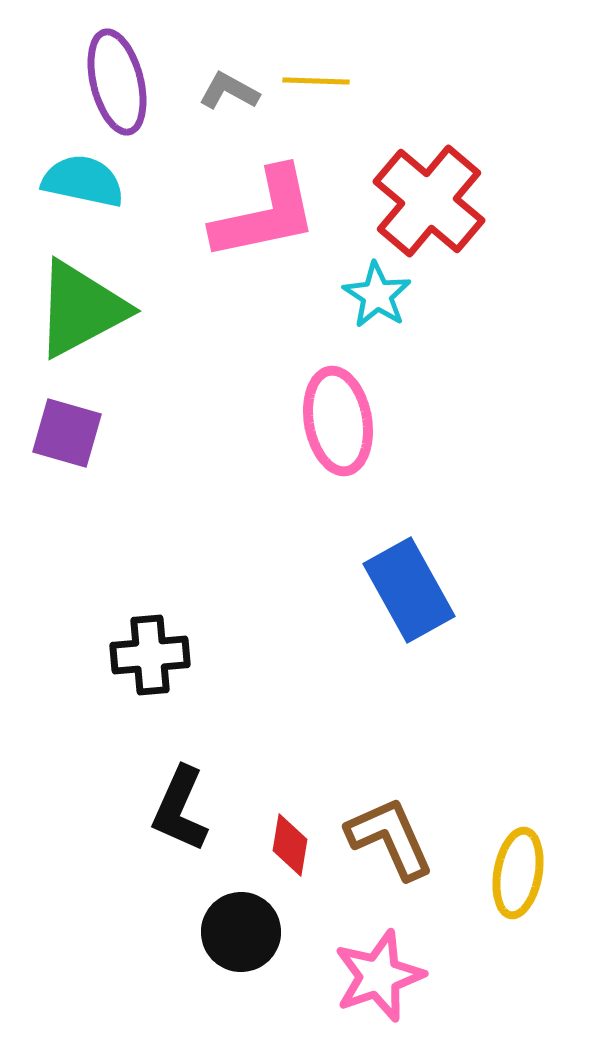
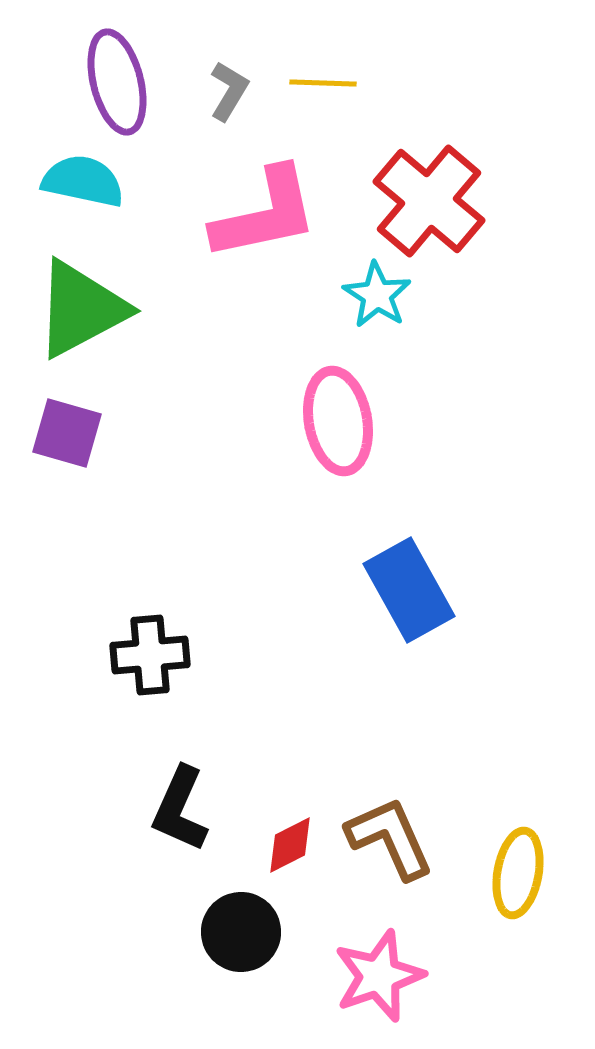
yellow line: moved 7 px right, 2 px down
gray L-shape: rotated 92 degrees clockwise
red diamond: rotated 54 degrees clockwise
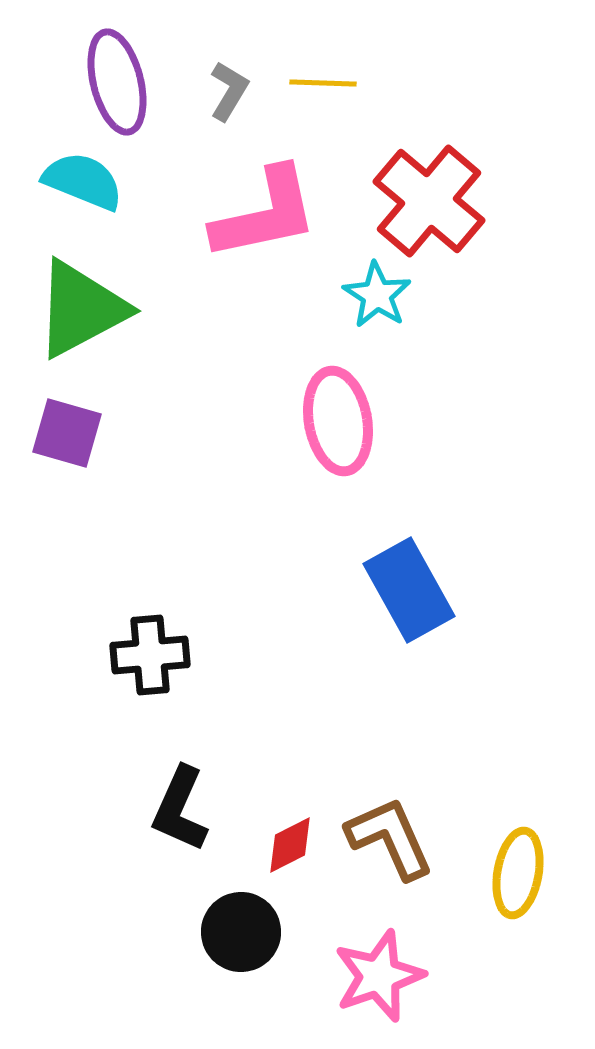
cyan semicircle: rotated 10 degrees clockwise
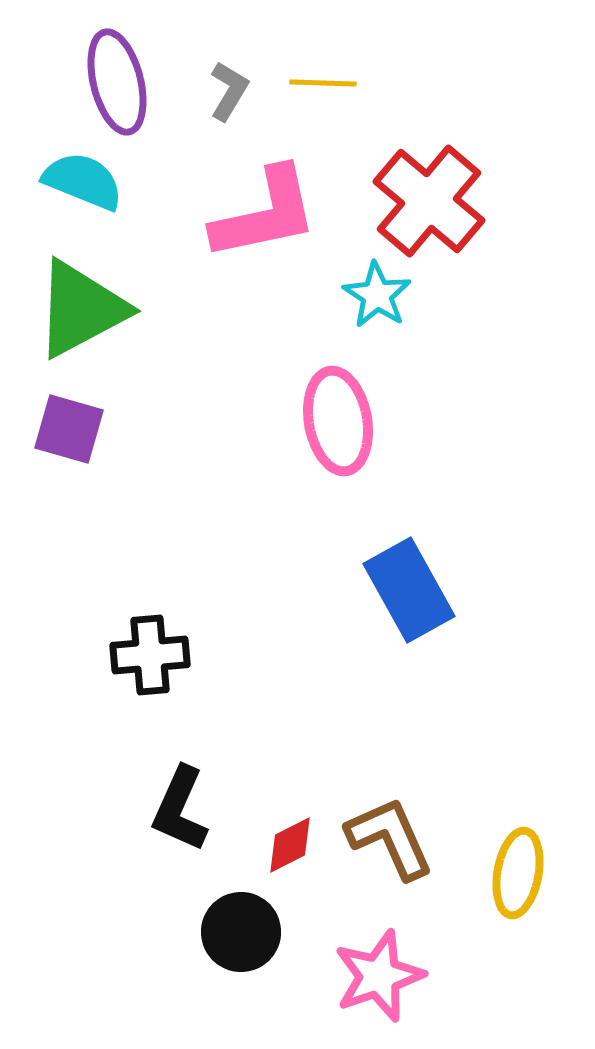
purple square: moved 2 px right, 4 px up
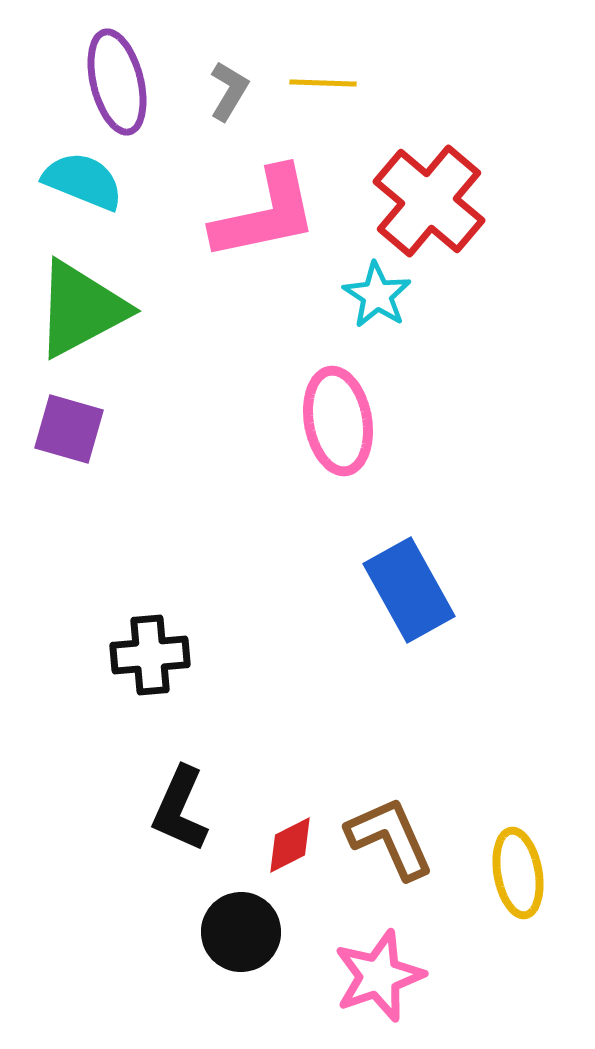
yellow ellipse: rotated 20 degrees counterclockwise
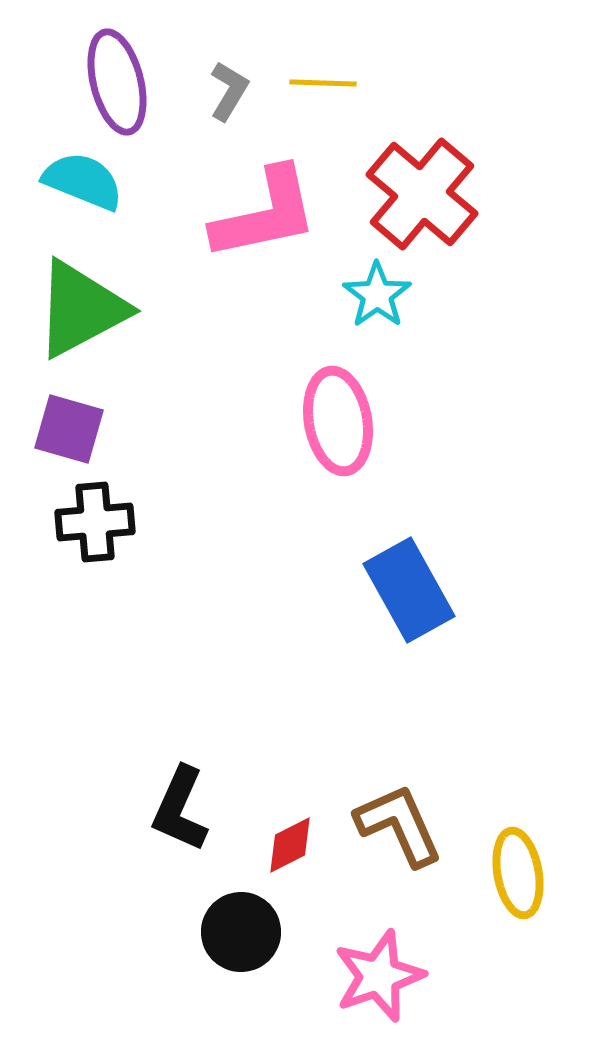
red cross: moved 7 px left, 7 px up
cyan star: rotated 4 degrees clockwise
black cross: moved 55 px left, 133 px up
brown L-shape: moved 9 px right, 13 px up
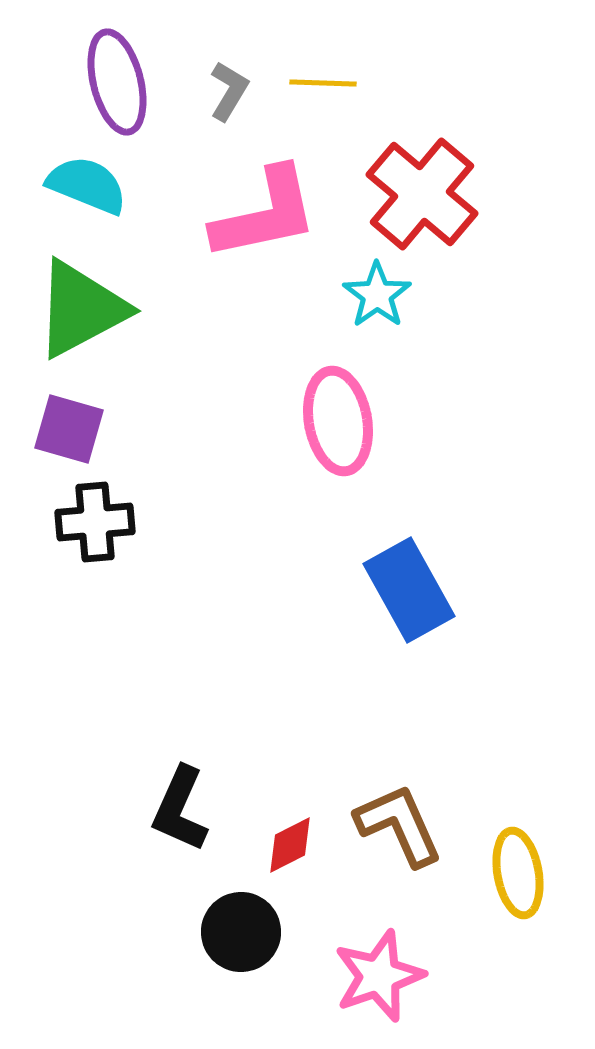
cyan semicircle: moved 4 px right, 4 px down
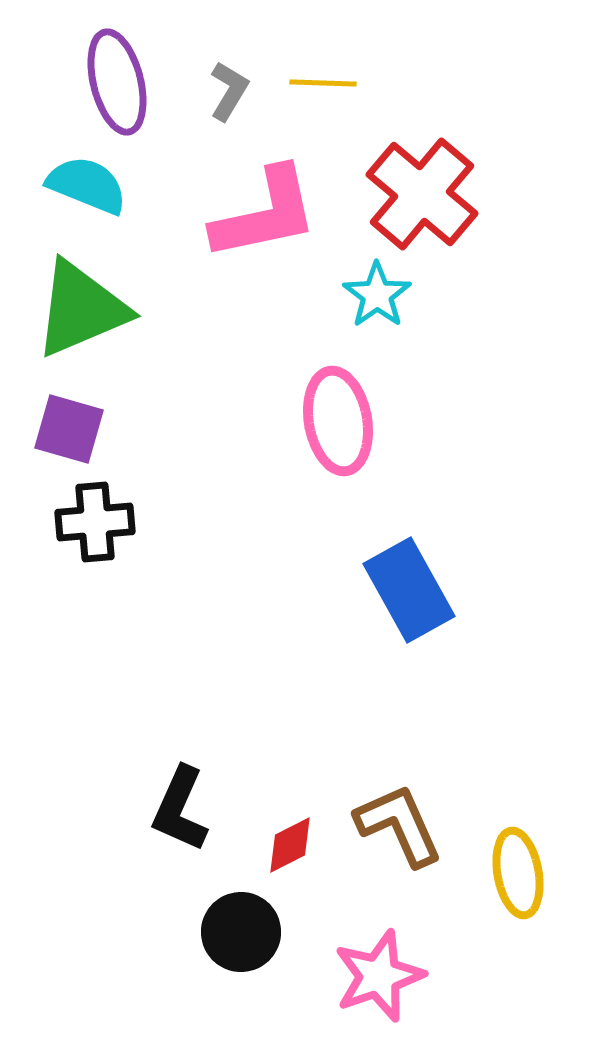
green triangle: rotated 5 degrees clockwise
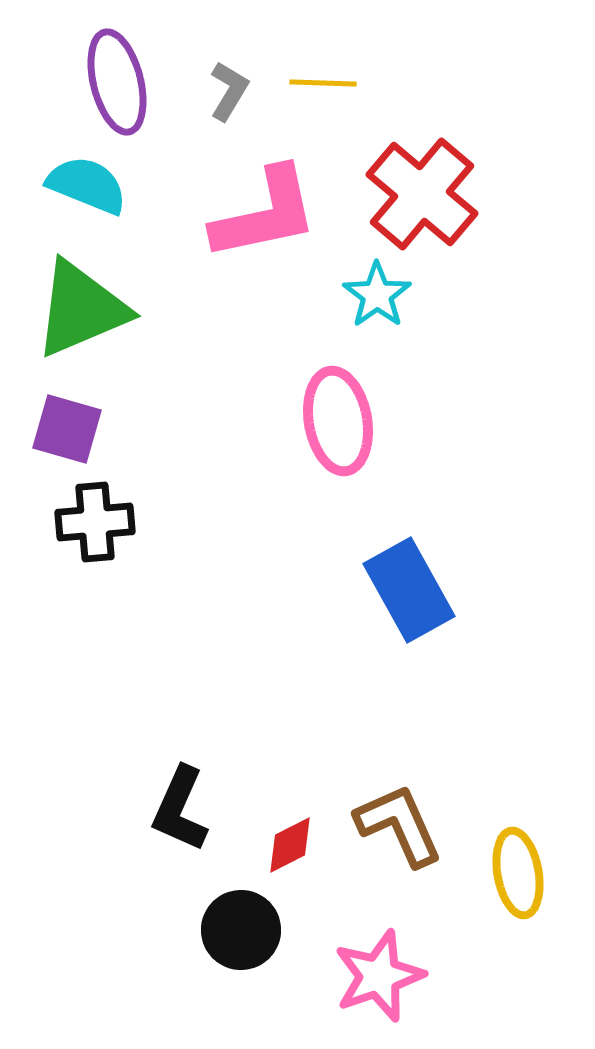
purple square: moved 2 px left
black circle: moved 2 px up
